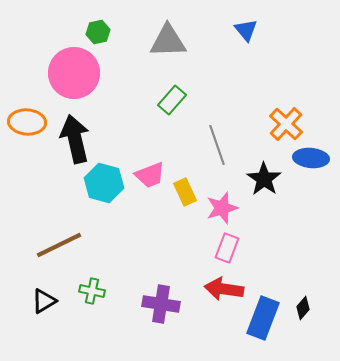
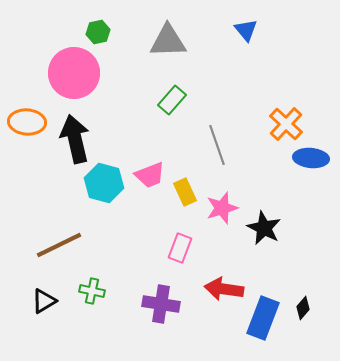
black star: moved 49 px down; rotated 8 degrees counterclockwise
pink rectangle: moved 47 px left
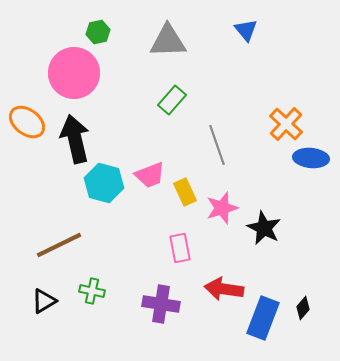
orange ellipse: rotated 33 degrees clockwise
pink rectangle: rotated 32 degrees counterclockwise
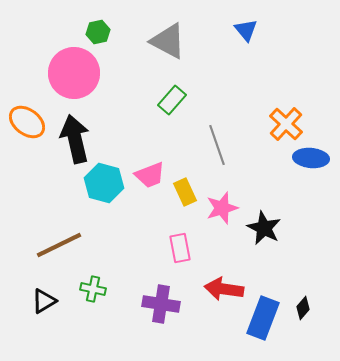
gray triangle: rotated 30 degrees clockwise
green cross: moved 1 px right, 2 px up
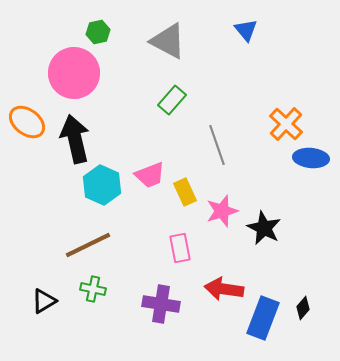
cyan hexagon: moved 2 px left, 2 px down; rotated 9 degrees clockwise
pink star: moved 3 px down
brown line: moved 29 px right
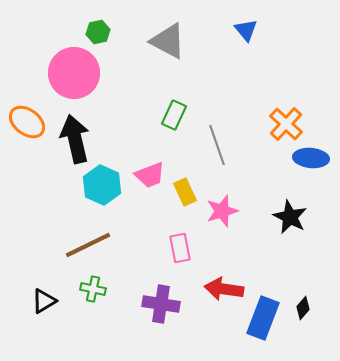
green rectangle: moved 2 px right, 15 px down; rotated 16 degrees counterclockwise
black star: moved 26 px right, 11 px up
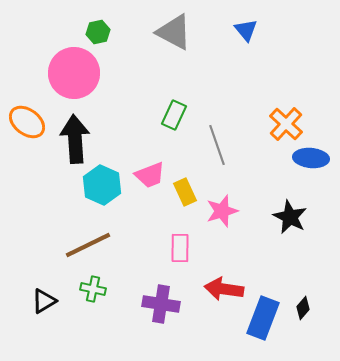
gray triangle: moved 6 px right, 9 px up
black arrow: rotated 9 degrees clockwise
pink rectangle: rotated 12 degrees clockwise
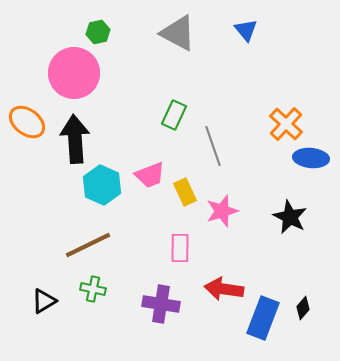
gray triangle: moved 4 px right, 1 px down
gray line: moved 4 px left, 1 px down
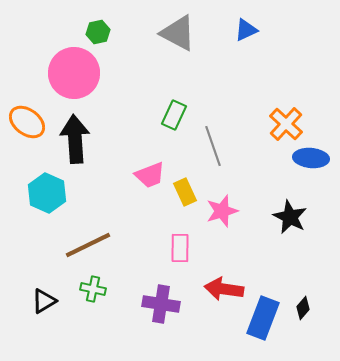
blue triangle: rotated 45 degrees clockwise
cyan hexagon: moved 55 px left, 8 px down
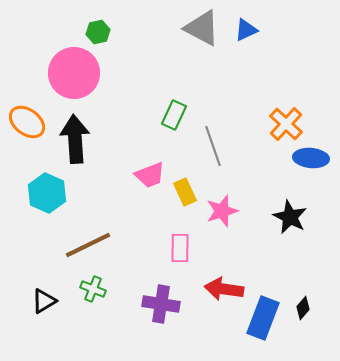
gray triangle: moved 24 px right, 5 px up
green cross: rotated 10 degrees clockwise
